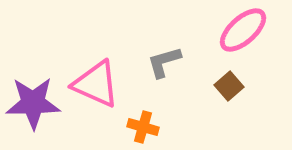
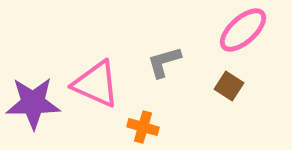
brown square: rotated 16 degrees counterclockwise
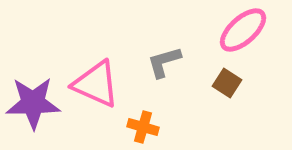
brown square: moved 2 px left, 3 px up
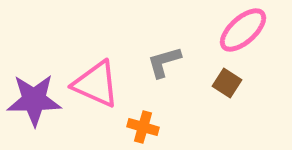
purple star: moved 1 px right, 3 px up
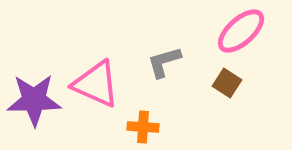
pink ellipse: moved 2 px left, 1 px down
orange cross: rotated 12 degrees counterclockwise
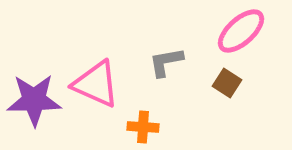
gray L-shape: moved 2 px right; rotated 6 degrees clockwise
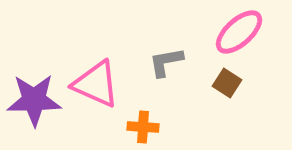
pink ellipse: moved 2 px left, 1 px down
